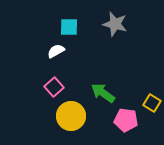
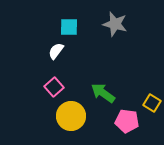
white semicircle: rotated 24 degrees counterclockwise
pink pentagon: moved 1 px right, 1 px down
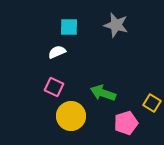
gray star: moved 1 px right, 1 px down
white semicircle: moved 1 px right, 1 px down; rotated 30 degrees clockwise
pink square: rotated 24 degrees counterclockwise
green arrow: rotated 15 degrees counterclockwise
pink pentagon: moved 1 px left, 2 px down; rotated 25 degrees counterclockwise
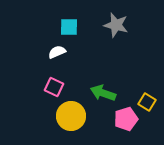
yellow square: moved 5 px left, 1 px up
pink pentagon: moved 4 px up
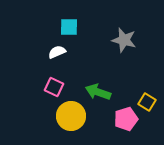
gray star: moved 8 px right, 15 px down
green arrow: moved 5 px left, 1 px up
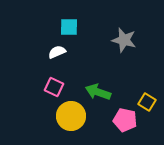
pink pentagon: moved 1 px left, 1 px down; rotated 30 degrees clockwise
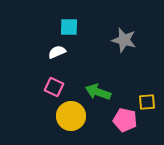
yellow square: rotated 36 degrees counterclockwise
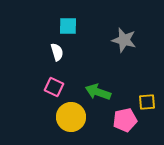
cyan square: moved 1 px left, 1 px up
white semicircle: rotated 96 degrees clockwise
yellow circle: moved 1 px down
pink pentagon: rotated 25 degrees counterclockwise
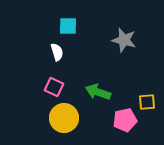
yellow circle: moved 7 px left, 1 px down
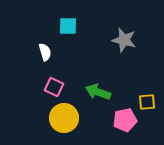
white semicircle: moved 12 px left
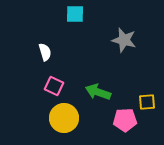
cyan square: moved 7 px right, 12 px up
pink square: moved 1 px up
pink pentagon: rotated 10 degrees clockwise
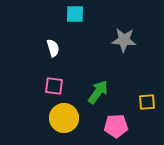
gray star: rotated 10 degrees counterclockwise
white semicircle: moved 8 px right, 4 px up
pink square: rotated 18 degrees counterclockwise
green arrow: rotated 105 degrees clockwise
pink pentagon: moved 9 px left, 6 px down
